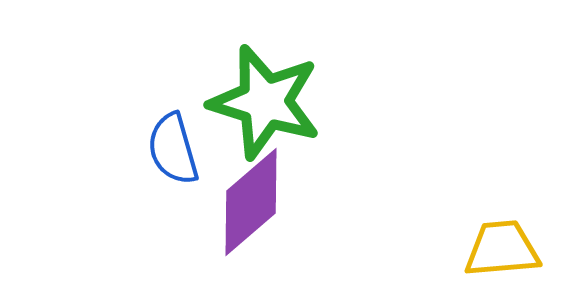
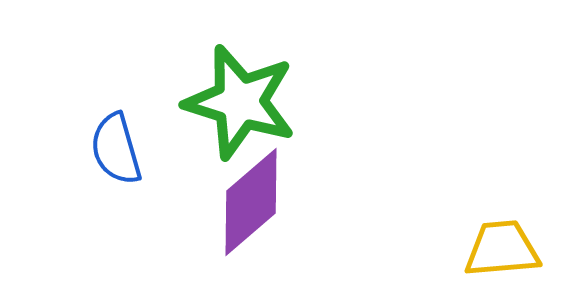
green star: moved 25 px left
blue semicircle: moved 57 px left
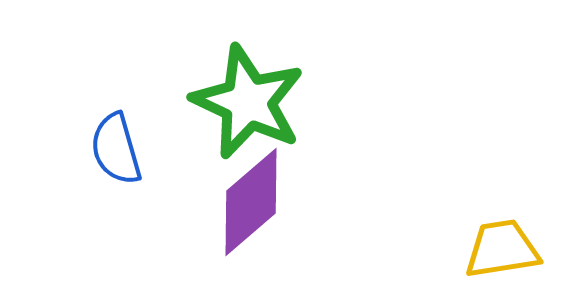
green star: moved 8 px right; rotated 8 degrees clockwise
yellow trapezoid: rotated 4 degrees counterclockwise
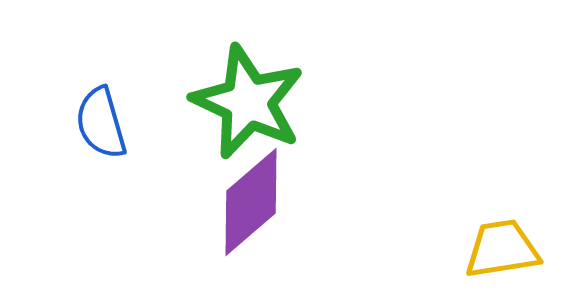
blue semicircle: moved 15 px left, 26 px up
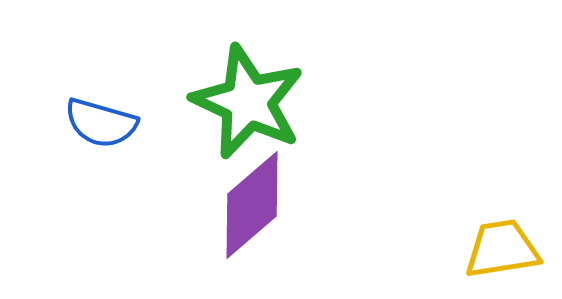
blue semicircle: rotated 58 degrees counterclockwise
purple diamond: moved 1 px right, 3 px down
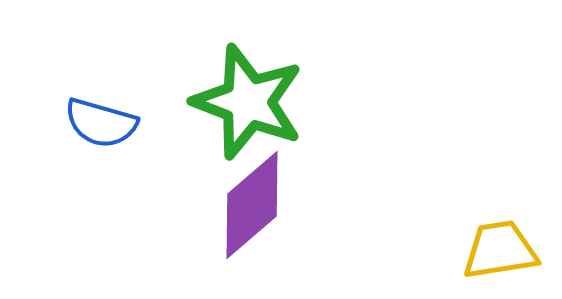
green star: rotated 4 degrees counterclockwise
yellow trapezoid: moved 2 px left, 1 px down
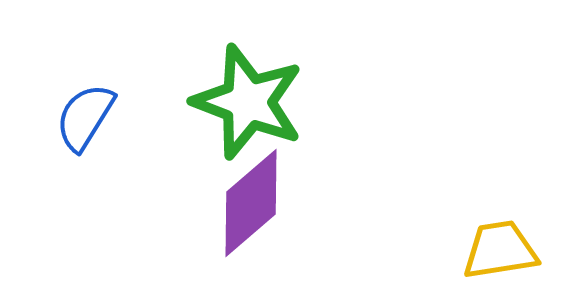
blue semicircle: moved 16 px left, 6 px up; rotated 106 degrees clockwise
purple diamond: moved 1 px left, 2 px up
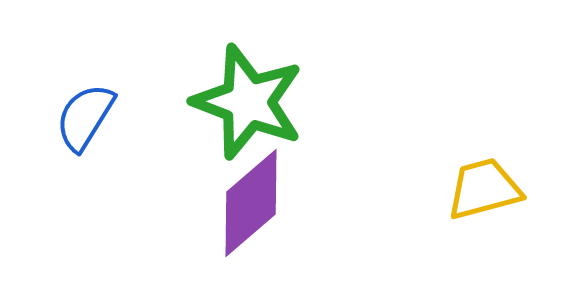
yellow trapezoid: moved 16 px left, 61 px up; rotated 6 degrees counterclockwise
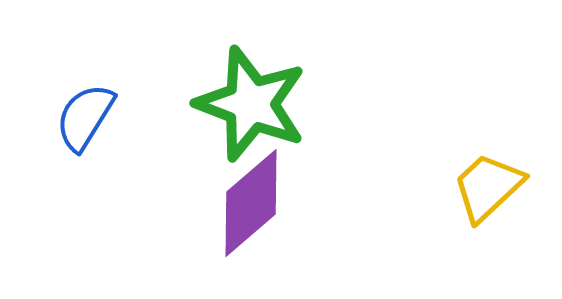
green star: moved 3 px right, 2 px down
yellow trapezoid: moved 4 px right, 2 px up; rotated 28 degrees counterclockwise
